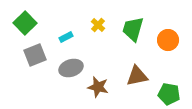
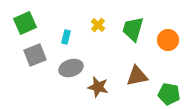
green square: rotated 20 degrees clockwise
cyan rectangle: rotated 48 degrees counterclockwise
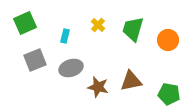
cyan rectangle: moved 1 px left, 1 px up
gray square: moved 5 px down
brown triangle: moved 6 px left, 5 px down
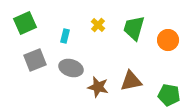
green trapezoid: moved 1 px right, 1 px up
gray ellipse: rotated 35 degrees clockwise
green pentagon: moved 1 px down
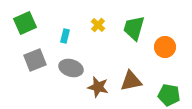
orange circle: moved 3 px left, 7 px down
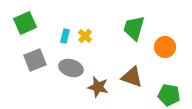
yellow cross: moved 13 px left, 11 px down
brown triangle: moved 1 px right, 4 px up; rotated 30 degrees clockwise
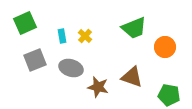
green trapezoid: rotated 128 degrees counterclockwise
cyan rectangle: moved 3 px left; rotated 24 degrees counterclockwise
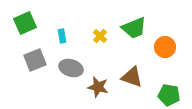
yellow cross: moved 15 px right
